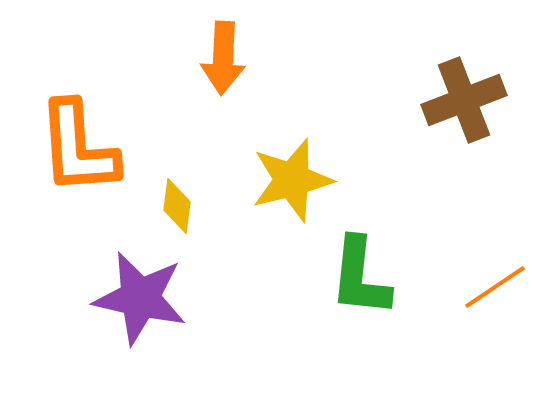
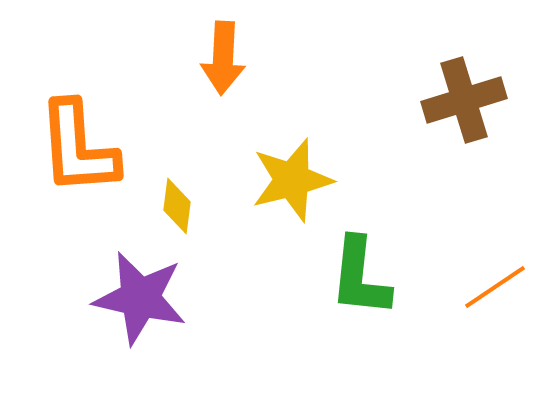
brown cross: rotated 4 degrees clockwise
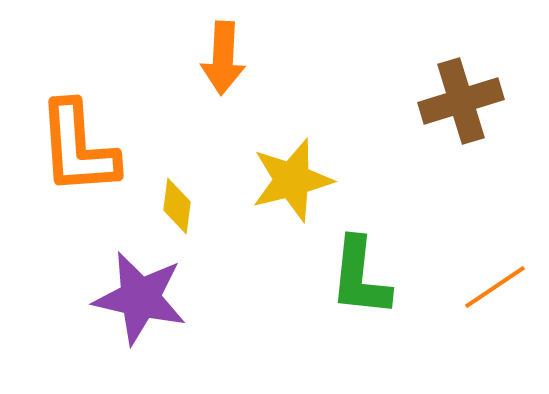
brown cross: moved 3 px left, 1 px down
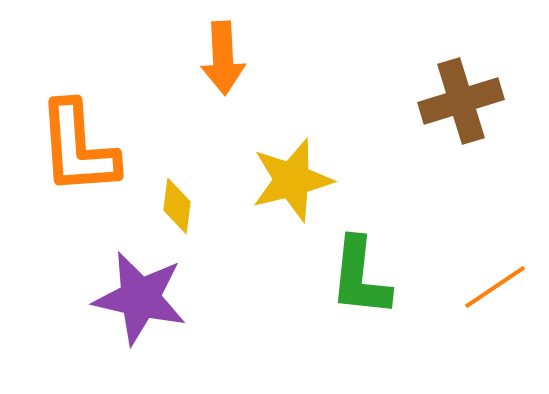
orange arrow: rotated 6 degrees counterclockwise
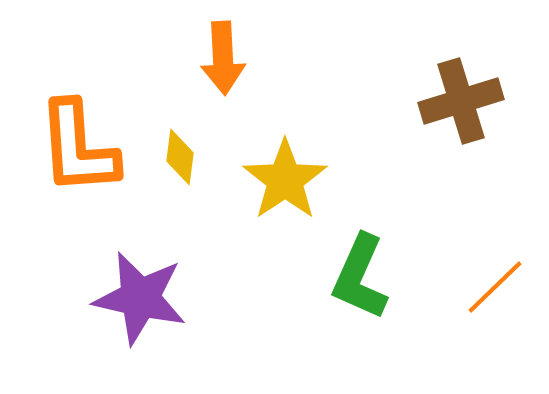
yellow star: moved 7 px left; rotated 20 degrees counterclockwise
yellow diamond: moved 3 px right, 49 px up
green L-shape: rotated 18 degrees clockwise
orange line: rotated 10 degrees counterclockwise
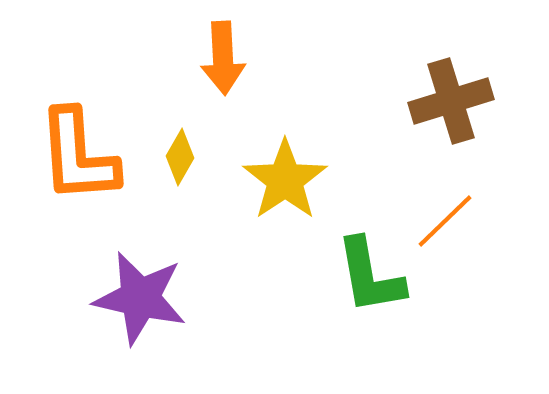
brown cross: moved 10 px left
orange L-shape: moved 8 px down
yellow diamond: rotated 22 degrees clockwise
green L-shape: moved 10 px right, 1 px up; rotated 34 degrees counterclockwise
orange line: moved 50 px left, 66 px up
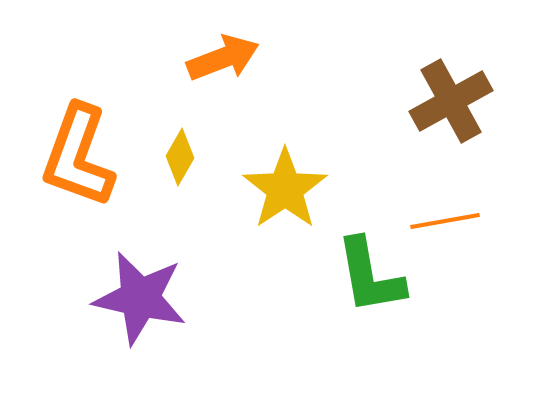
orange arrow: rotated 108 degrees counterclockwise
brown cross: rotated 12 degrees counterclockwise
orange L-shape: rotated 24 degrees clockwise
yellow star: moved 9 px down
orange line: rotated 34 degrees clockwise
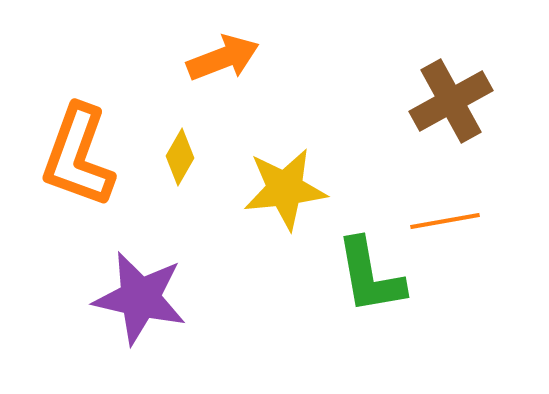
yellow star: rotated 28 degrees clockwise
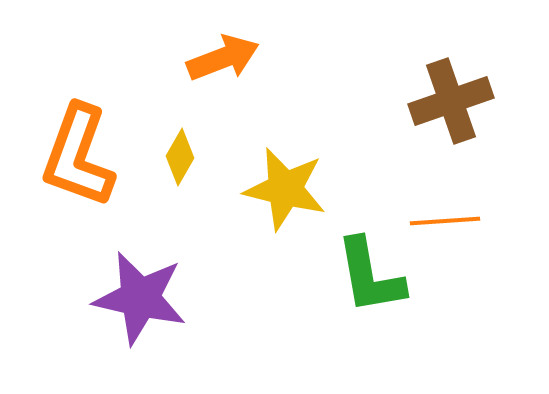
brown cross: rotated 10 degrees clockwise
yellow star: rotated 20 degrees clockwise
orange line: rotated 6 degrees clockwise
